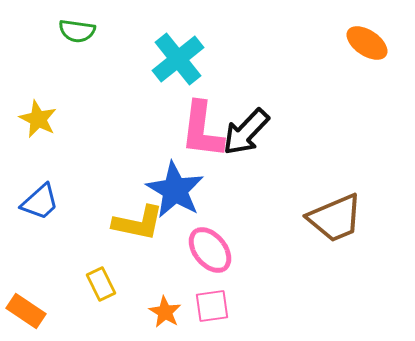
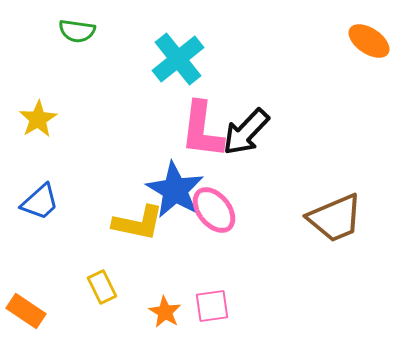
orange ellipse: moved 2 px right, 2 px up
yellow star: rotated 15 degrees clockwise
pink ellipse: moved 4 px right, 40 px up
yellow rectangle: moved 1 px right, 3 px down
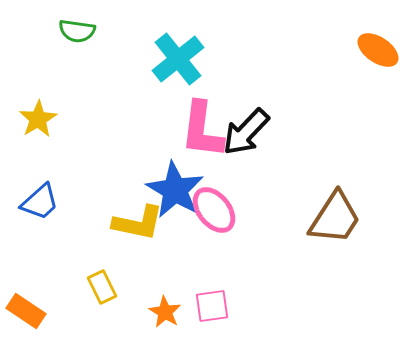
orange ellipse: moved 9 px right, 9 px down
brown trapezoid: rotated 34 degrees counterclockwise
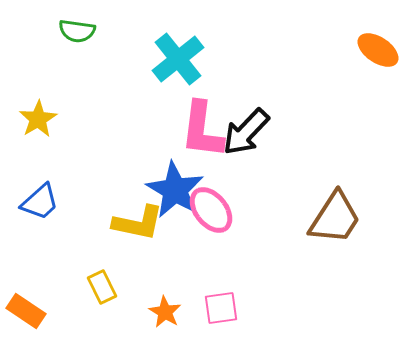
pink ellipse: moved 3 px left
pink square: moved 9 px right, 2 px down
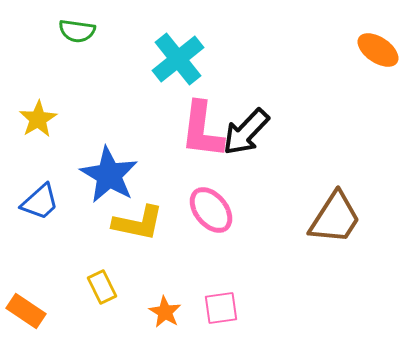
blue star: moved 66 px left, 15 px up
